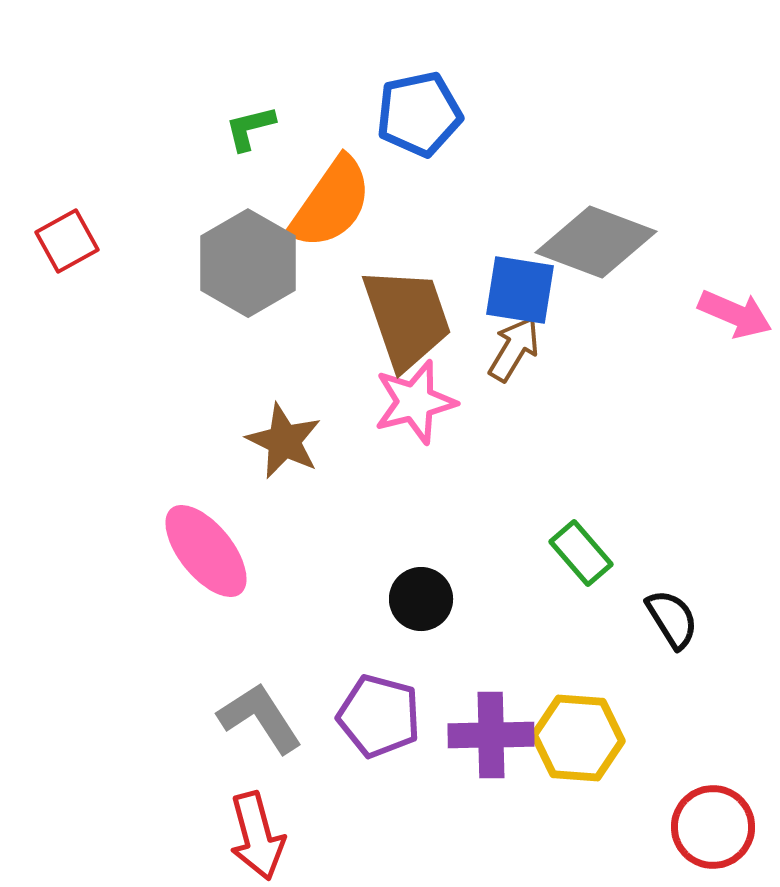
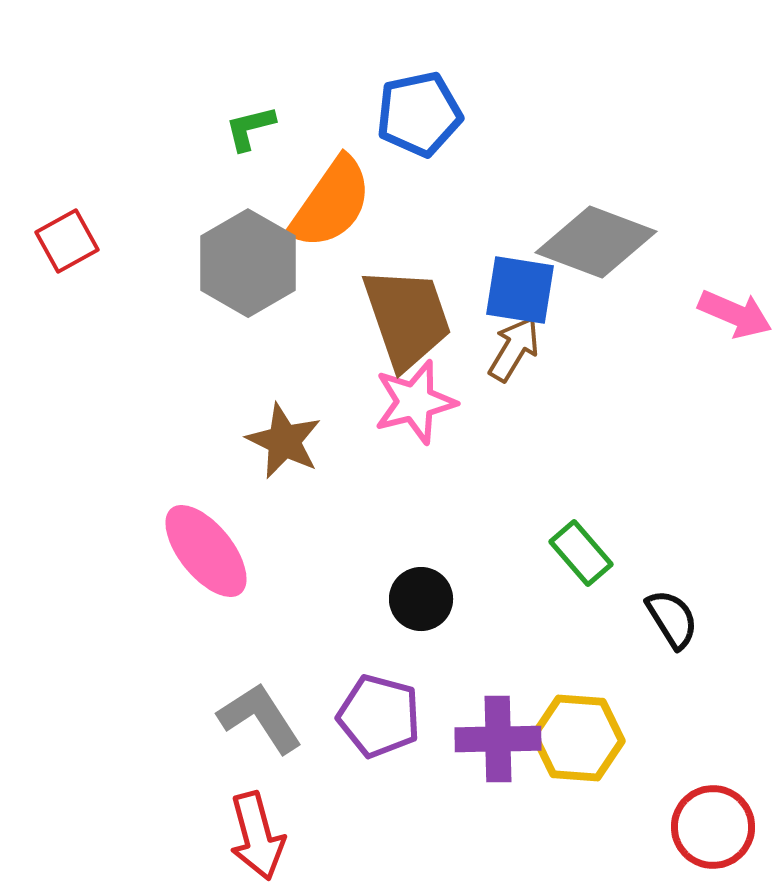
purple cross: moved 7 px right, 4 px down
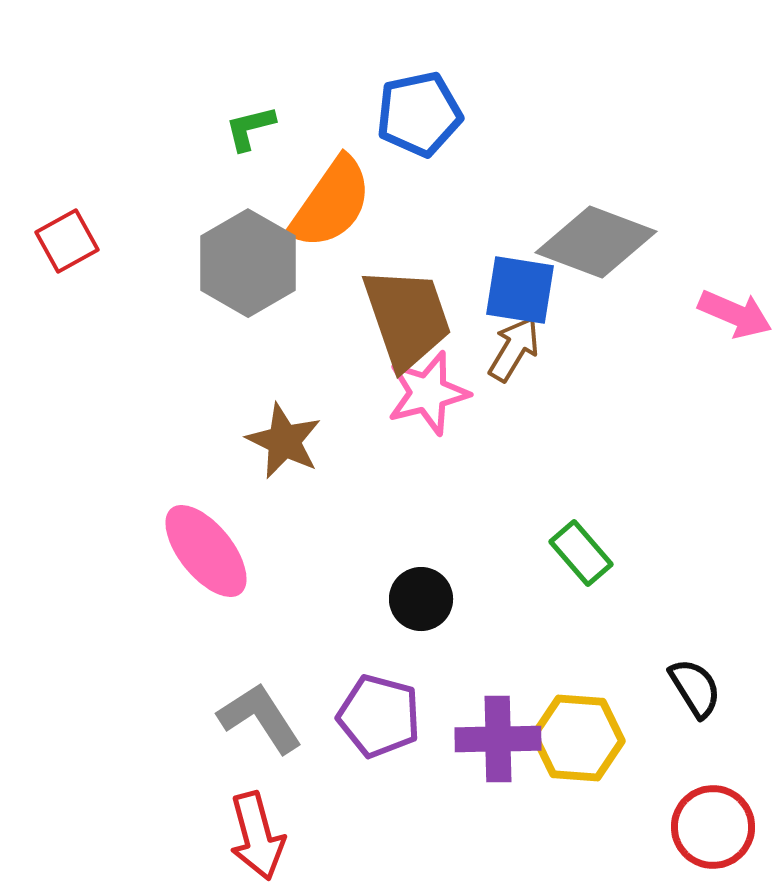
pink star: moved 13 px right, 9 px up
black semicircle: moved 23 px right, 69 px down
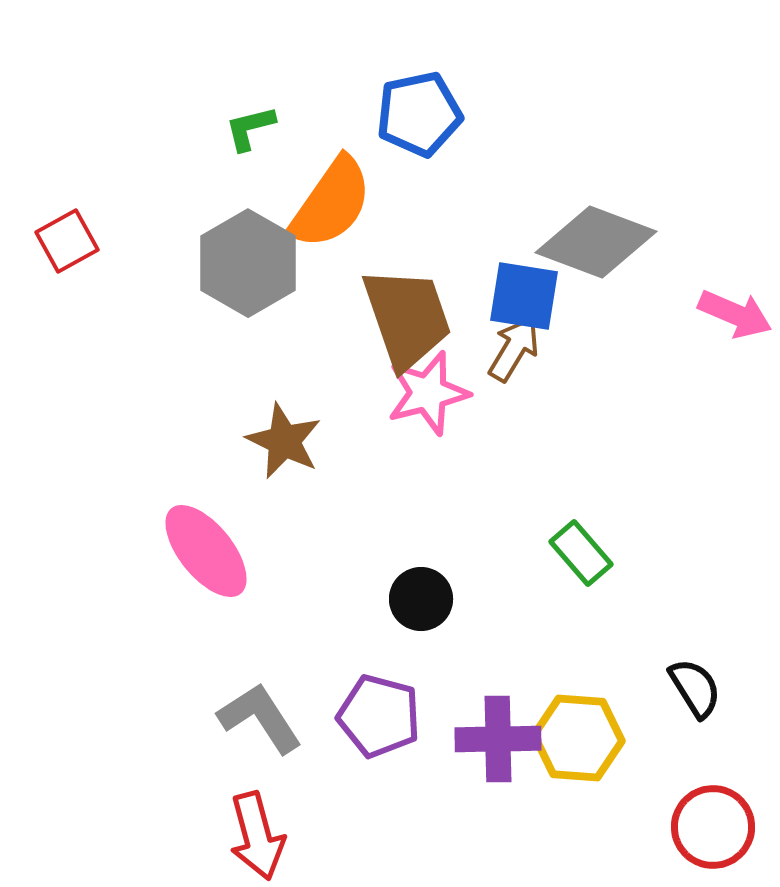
blue square: moved 4 px right, 6 px down
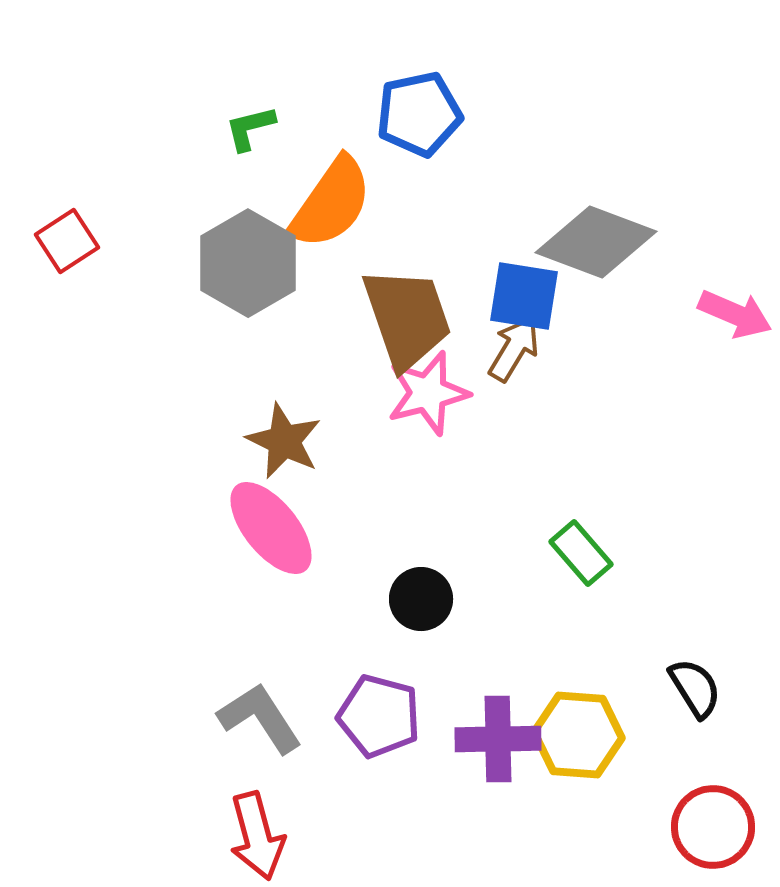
red square: rotated 4 degrees counterclockwise
pink ellipse: moved 65 px right, 23 px up
yellow hexagon: moved 3 px up
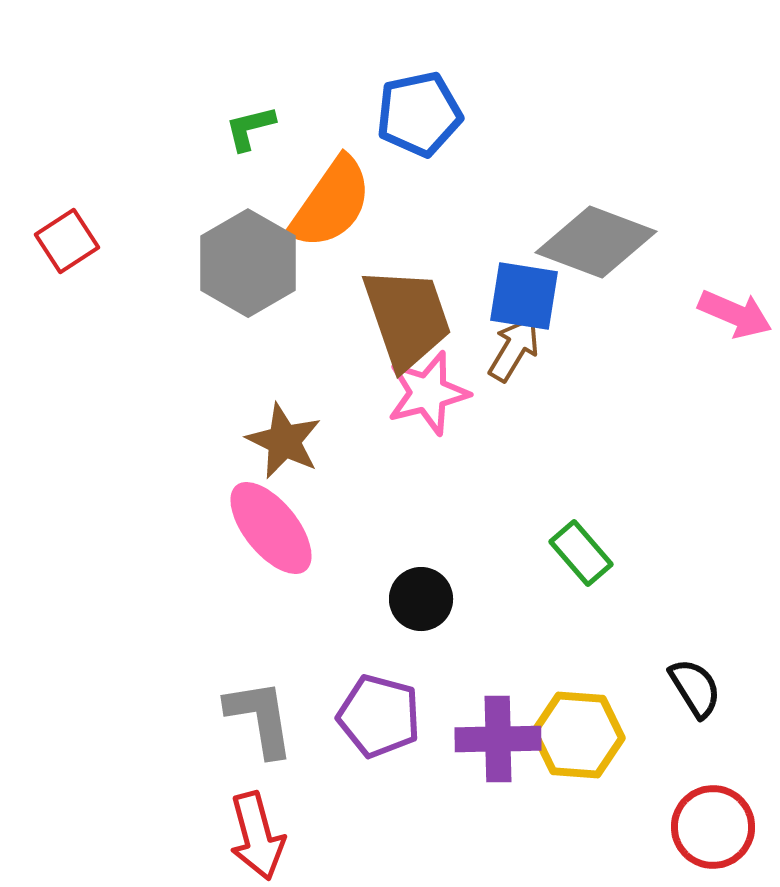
gray L-shape: rotated 24 degrees clockwise
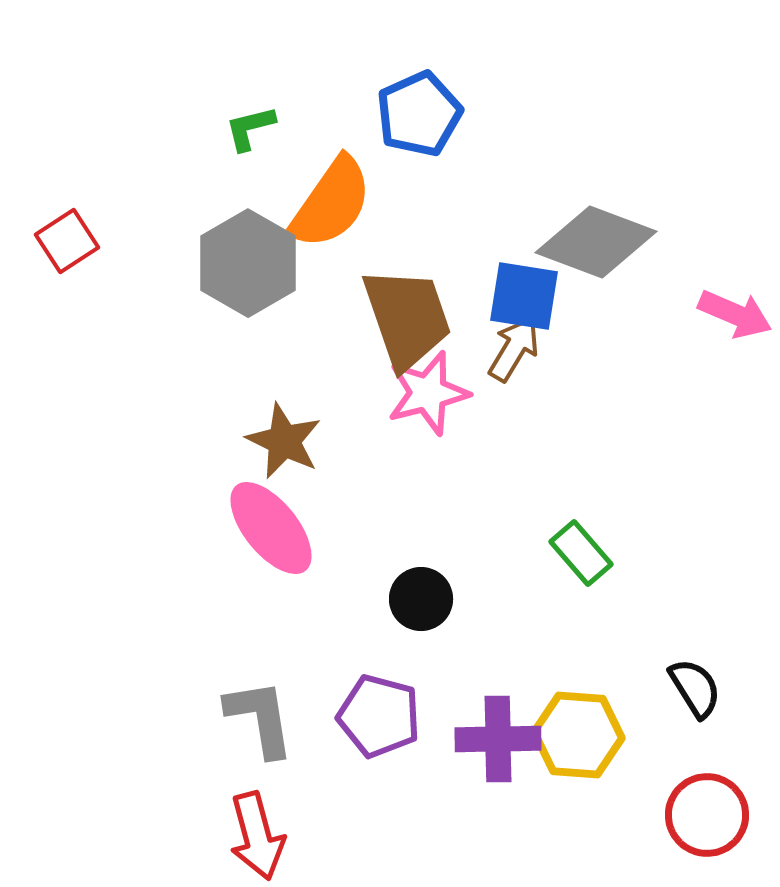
blue pentagon: rotated 12 degrees counterclockwise
red circle: moved 6 px left, 12 px up
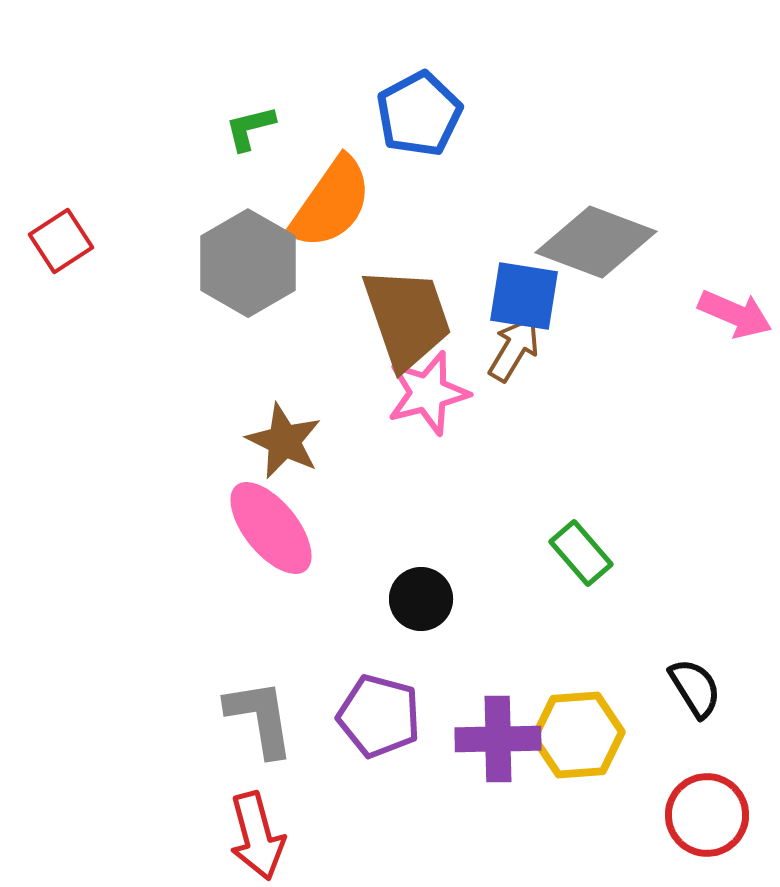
blue pentagon: rotated 4 degrees counterclockwise
red square: moved 6 px left
yellow hexagon: rotated 8 degrees counterclockwise
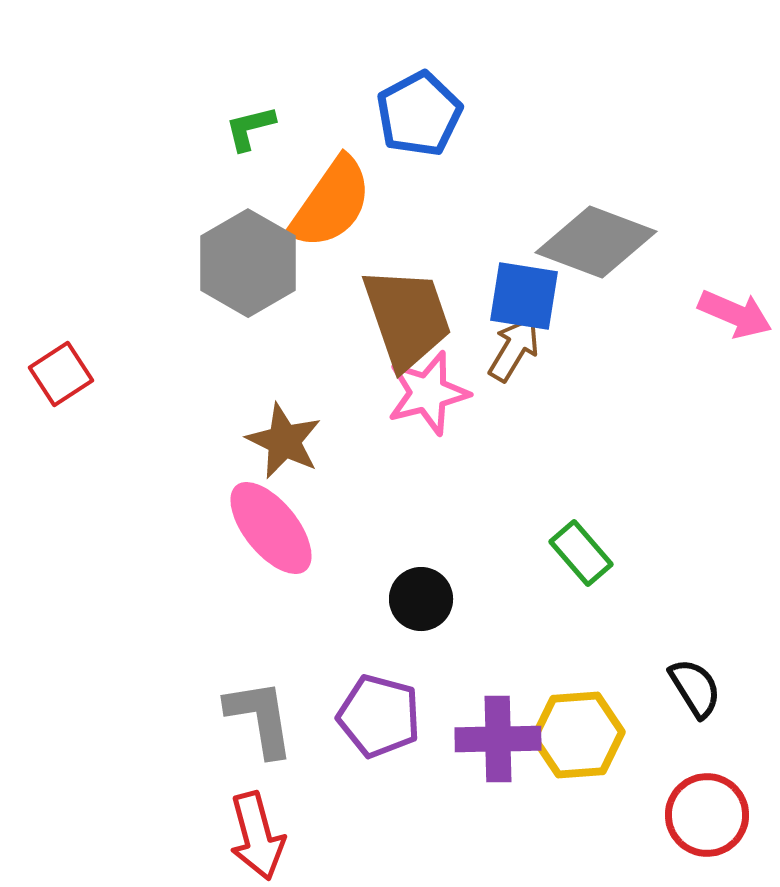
red square: moved 133 px down
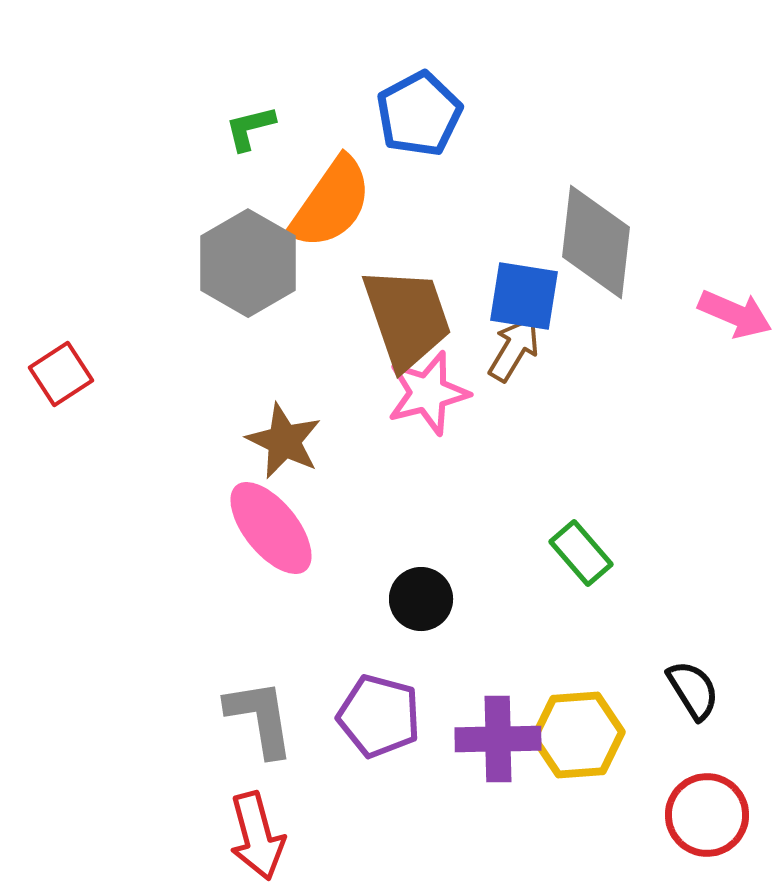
gray diamond: rotated 76 degrees clockwise
black semicircle: moved 2 px left, 2 px down
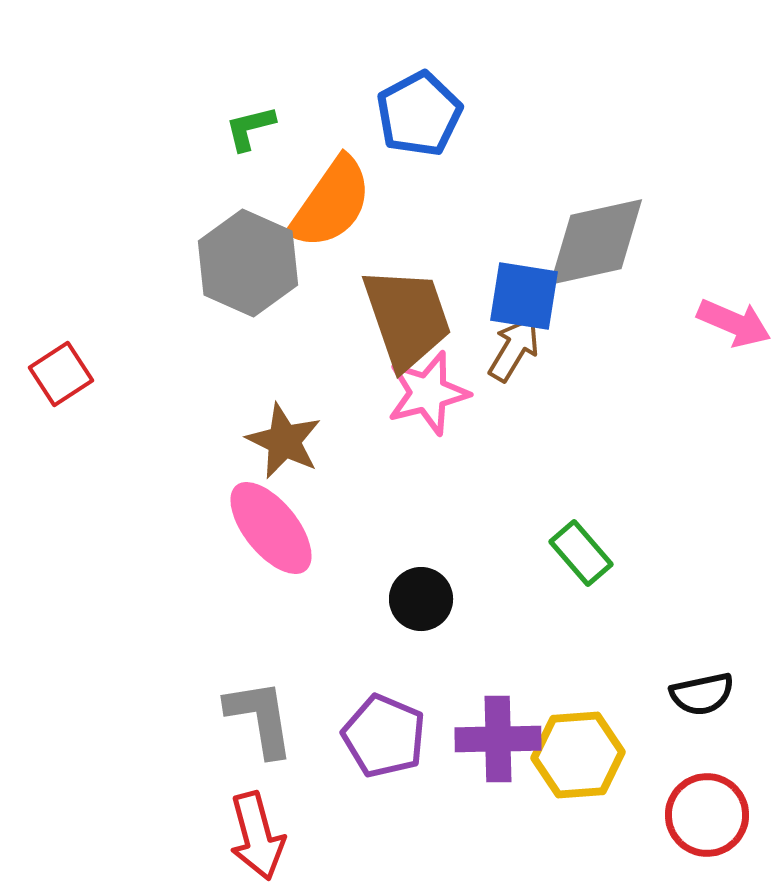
gray diamond: rotated 71 degrees clockwise
gray hexagon: rotated 6 degrees counterclockwise
pink arrow: moved 1 px left, 9 px down
black semicircle: moved 9 px right, 4 px down; rotated 110 degrees clockwise
purple pentagon: moved 5 px right, 20 px down; rotated 8 degrees clockwise
yellow hexagon: moved 20 px down
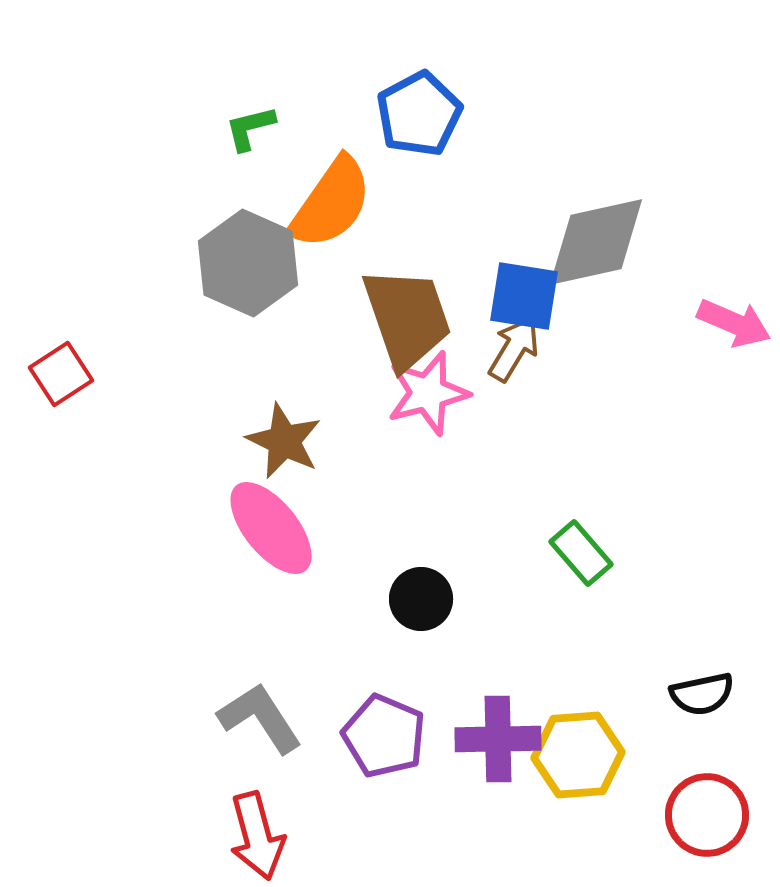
gray L-shape: rotated 24 degrees counterclockwise
